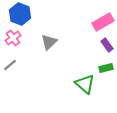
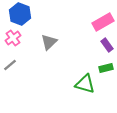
green triangle: rotated 25 degrees counterclockwise
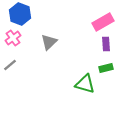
purple rectangle: moved 1 px left, 1 px up; rotated 32 degrees clockwise
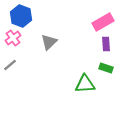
blue hexagon: moved 1 px right, 2 px down
green rectangle: rotated 32 degrees clockwise
green triangle: rotated 20 degrees counterclockwise
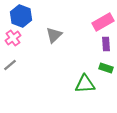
gray triangle: moved 5 px right, 7 px up
